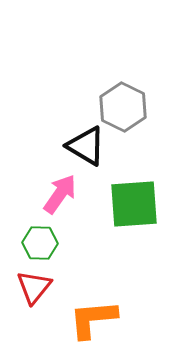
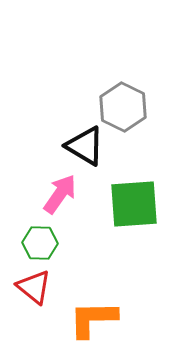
black triangle: moved 1 px left
red triangle: rotated 30 degrees counterclockwise
orange L-shape: rotated 4 degrees clockwise
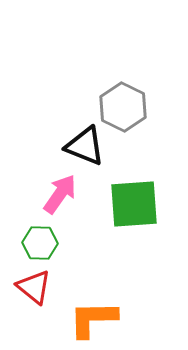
black triangle: rotated 9 degrees counterclockwise
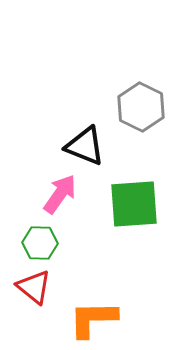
gray hexagon: moved 18 px right
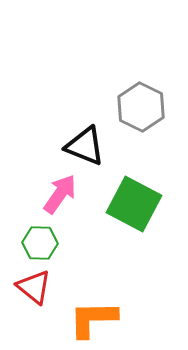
green square: rotated 32 degrees clockwise
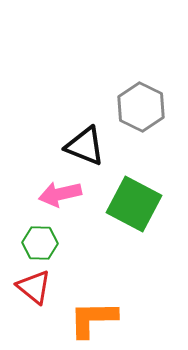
pink arrow: rotated 138 degrees counterclockwise
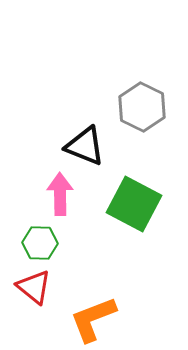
gray hexagon: moved 1 px right
pink arrow: rotated 102 degrees clockwise
orange L-shape: rotated 20 degrees counterclockwise
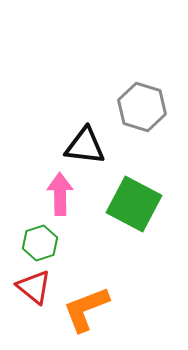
gray hexagon: rotated 9 degrees counterclockwise
black triangle: rotated 15 degrees counterclockwise
green hexagon: rotated 20 degrees counterclockwise
orange L-shape: moved 7 px left, 10 px up
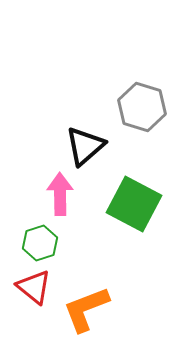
black triangle: rotated 48 degrees counterclockwise
